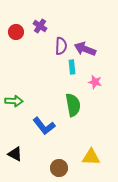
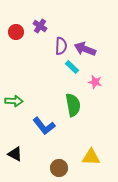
cyan rectangle: rotated 40 degrees counterclockwise
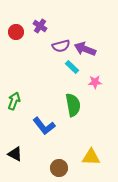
purple semicircle: rotated 72 degrees clockwise
pink star: rotated 16 degrees counterclockwise
green arrow: rotated 72 degrees counterclockwise
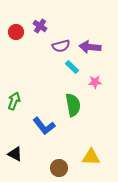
purple arrow: moved 5 px right, 2 px up; rotated 15 degrees counterclockwise
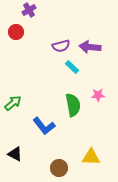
purple cross: moved 11 px left, 16 px up; rotated 24 degrees clockwise
pink star: moved 3 px right, 13 px down
green arrow: moved 1 px left, 2 px down; rotated 30 degrees clockwise
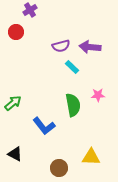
purple cross: moved 1 px right
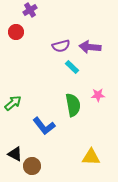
brown circle: moved 27 px left, 2 px up
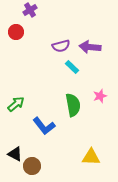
pink star: moved 2 px right, 1 px down; rotated 16 degrees counterclockwise
green arrow: moved 3 px right, 1 px down
